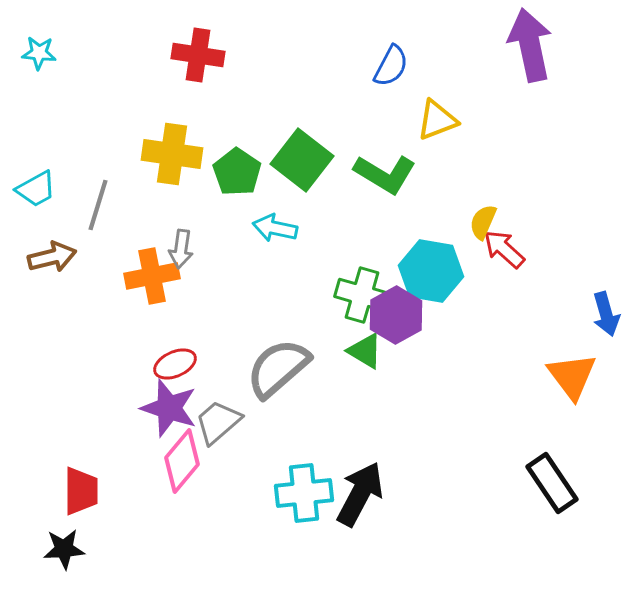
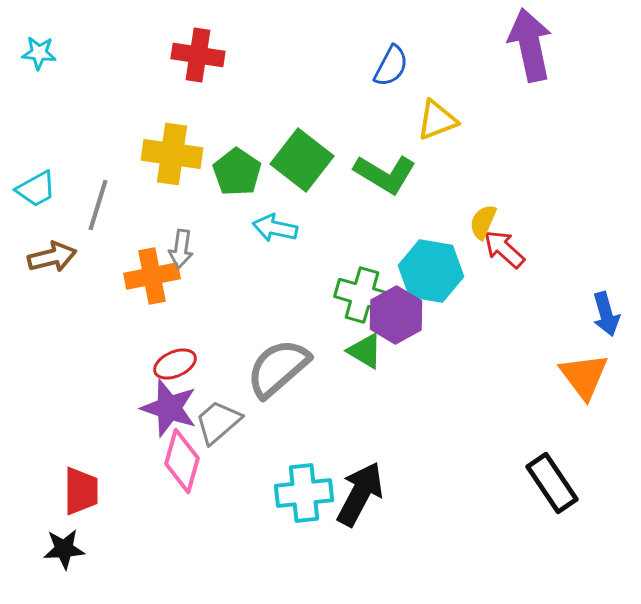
orange triangle: moved 12 px right
pink diamond: rotated 24 degrees counterclockwise
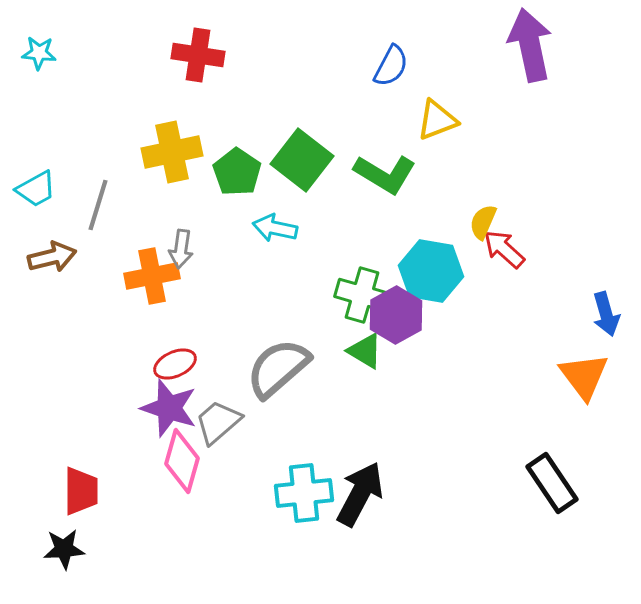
yellow cross: moved 2 px up; rotated 20 degrees counterclockwise
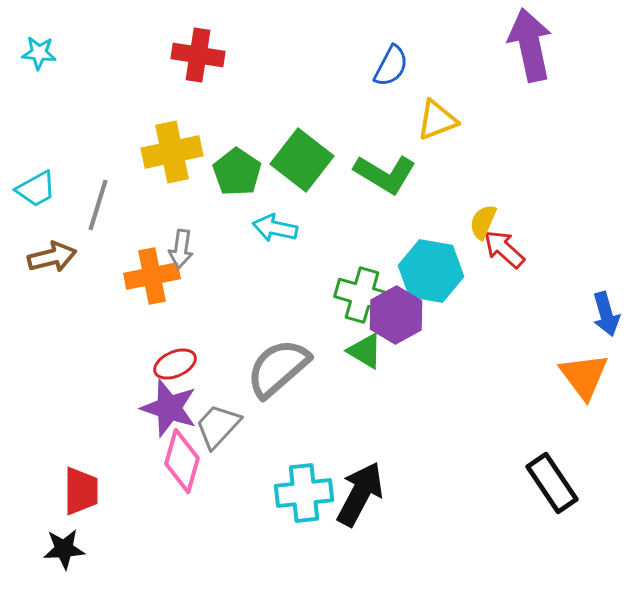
gray trapezoid: moved 4 px down; rotated 6 degrees counterclockwise
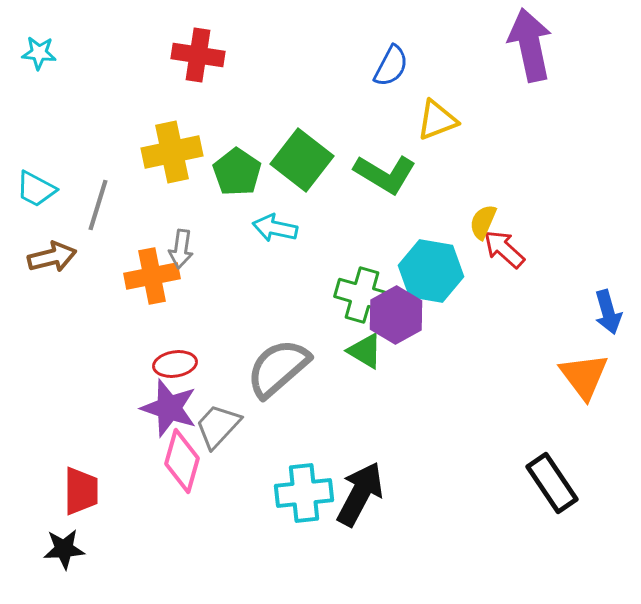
cyan trapezoid: rotated 57 degrees clockwise
blue arrow: moved 2 px right, 2 px up
red ellipse: rotated 15 degrees clockwise
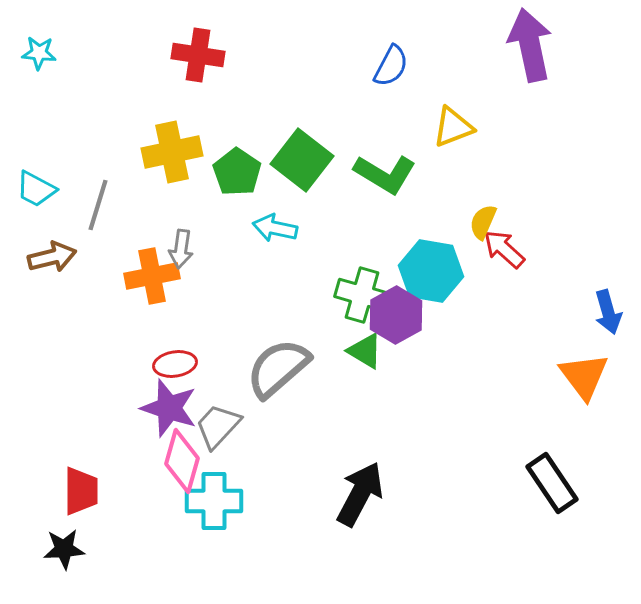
yellow triangle: moved 16 px right, 7 px down
cyan cross: moved 90 px left, 8 px down; rotated 6 degrees clockwise
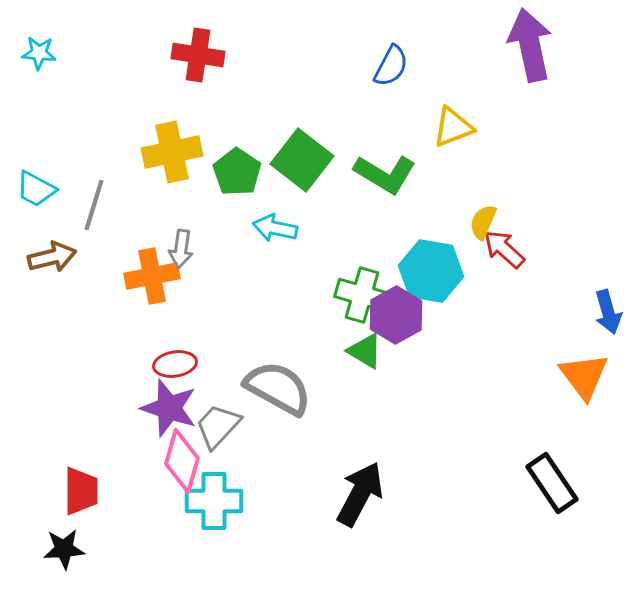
gray line: moved 4 px left
gray semicircle: moved 20 px down; rotated 70 degrees clockwise
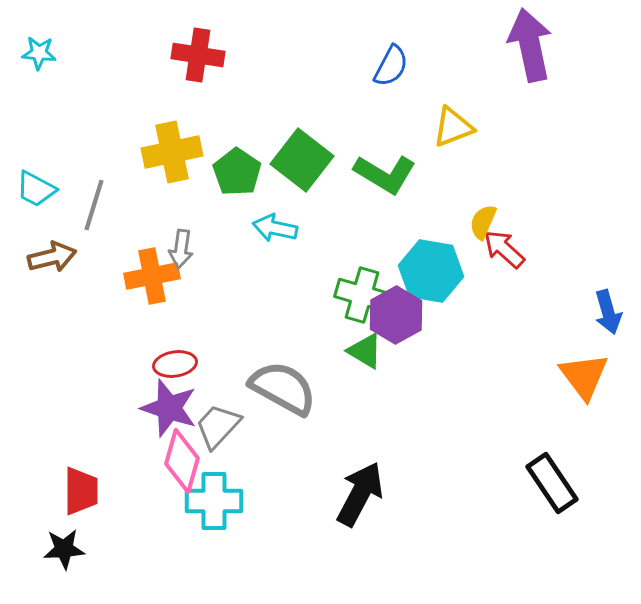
gray semicircle: moved 5 px right
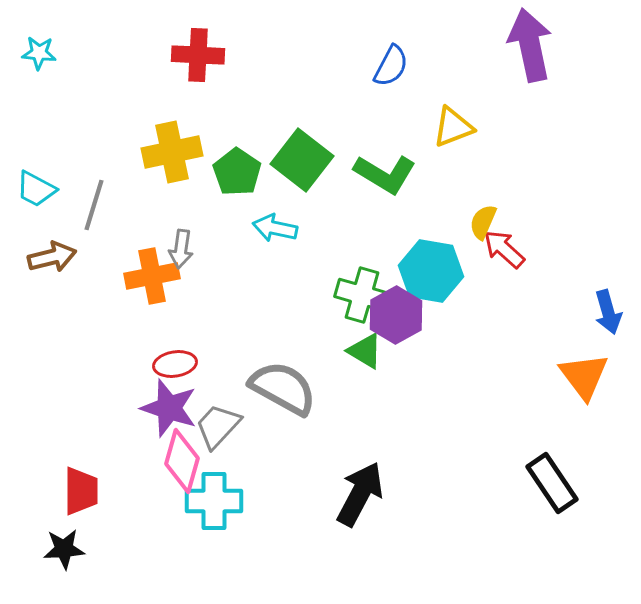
red cross: rotated 6 degrees counterclockwise
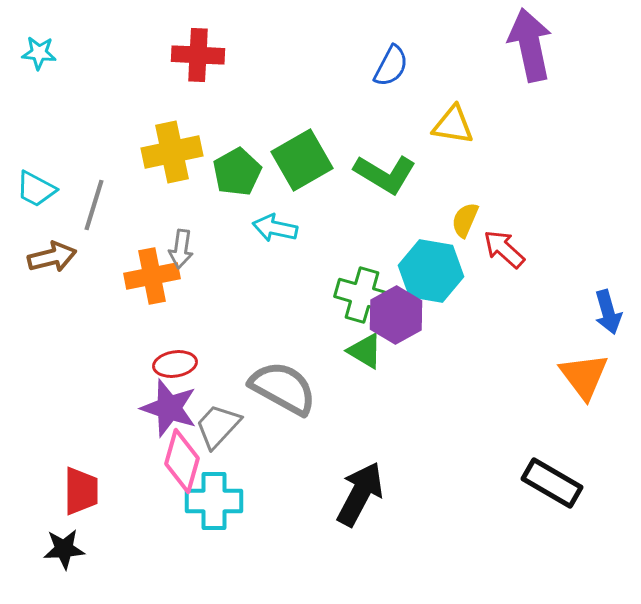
yellow triangle: moved 2 px up; rotated 30 degrees clockwise
green square: rotated 22 degrees clockwise
green pentagon: rotated 9 degrees clockwise
yellow semicircle: moved 18 px left, 2 px up
black rectangle: rotated 26 degrees counterclockwise
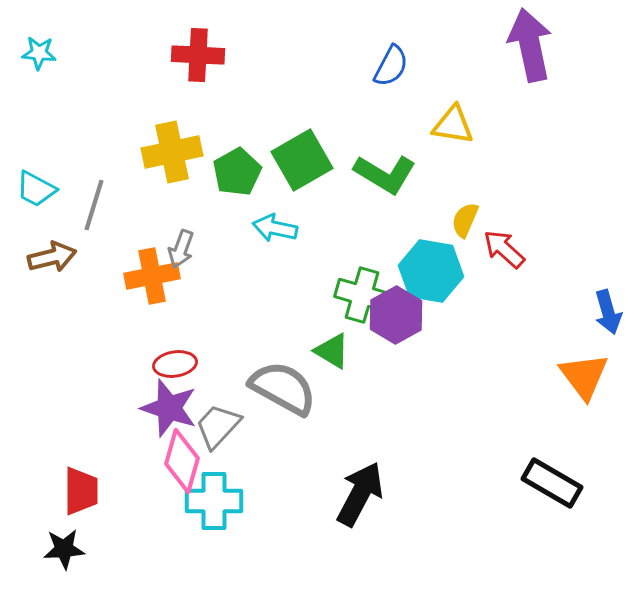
gray arrow: rotated 12 degrees clockwise
green triangle: moved 33 px left
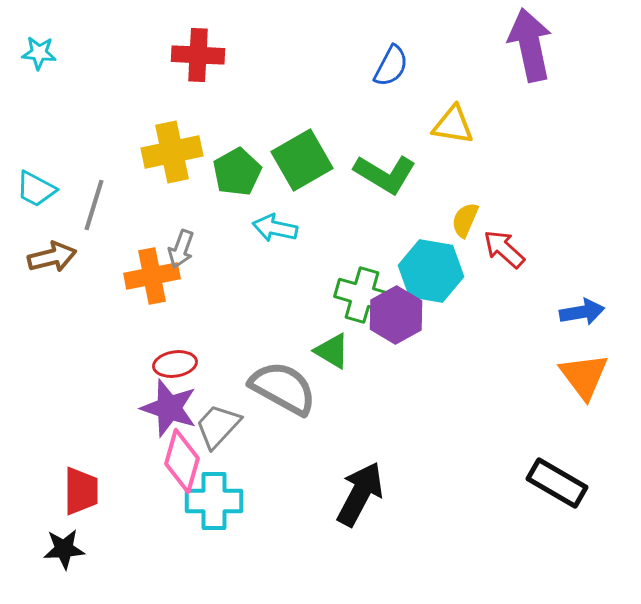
blue arrow: moved 26 px left; rotated 84 degrees counterclockwise
black rectangle: moved 5 px right
